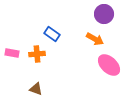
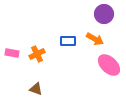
blue rectangle: moved 16 px right, 7 px down; rotated 35 degrees counterclockwise
orange cross: rotated 21 degrees counterclockwise
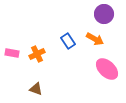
blue rectangle: rotated 56 degrees clockwise
pink ellipse: moved 2 px left, 4 px down
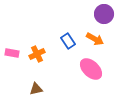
pink ellipse: moved 16 px left
brown triangle: rotated 32 degrees counterclockwise
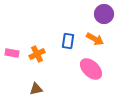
blue rectangle: rotated 42 degrees clockwise
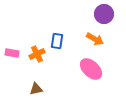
blue rectangle: moved 11 px left
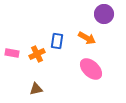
orange arrow: moved 8 px left, 1 px up
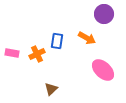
pink ellipse: moved 12 px right, 1 px down
brown triangle: moved 15 px right; rotated 32 degrees counterclockwise
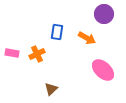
blue rectangle: moved 9 px up
